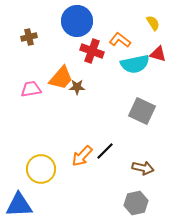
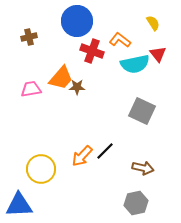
red triangle: rotated 36 degrees clockwise
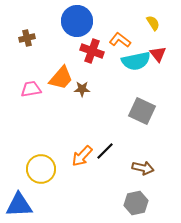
brown cross: moved 2 px left, 1 px down
cyan semicircle: moved 1 px right, 3 px up
brown star: moved 5 px right, 2 px down
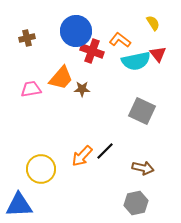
blue circle: moved 1 px left, 10 px down
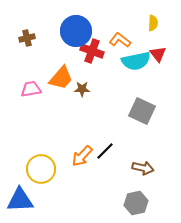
yellow semicircle: rotated 35 degrees clockwise
blue triangle: moved 1 px right, 5 px up
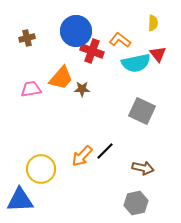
cyan semicircle: moved 2 px down
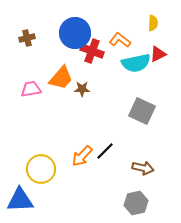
blue circle: moved 1 px left, 2 px down
red triangle: rotated 42 degrees clockwise
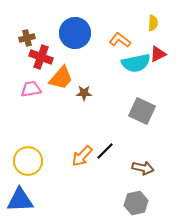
red cross: moved 51 px left, 6 px down
brown star: moved 2 px right, 4 px down
yellow circle: moved 13 px left, 8 px up
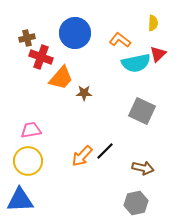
red triangle: rotated 18 degrees counterclockwise
pink trapezoid: moved 41 px down
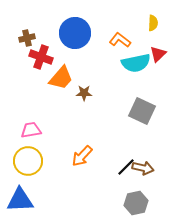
black line: moved 21 px right, 16 px down
